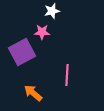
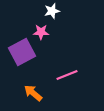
pink star: moved 1 px left
pink line: rotated 65 degrees clockwise
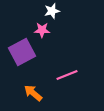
pink star: moved 1 px right, 2 px up
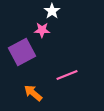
white star: rotated 21 degrees counterclockwise
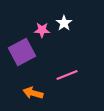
white star: moved 12 px right, 12 px down
orange arrow: rotated 24 degrees counterclockwise
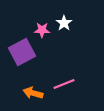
pink line: moved 3 px left, 9 px down
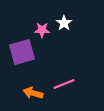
purple square: rotated 12 degrees clockwise
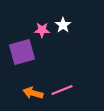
white star: moved 1 px left, 2 px down
pink line: moved 2 px left, 6 px down
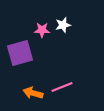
white star: rotated 21 degrees clockwise
purple square: moved 2 px left, 1 px down
pink line: moved 3 px up
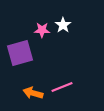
white star: rotated 21 degrees counterclockwise
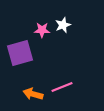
white star: rotated 14 degrees clockwise
orange arrow: moved 1 px down
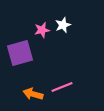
pink star: rotated 14 degrees counterclockwise
